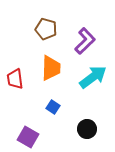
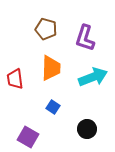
purple L-shape: moved 3 px up; rotated 152 degrees clockwise
cyan arrow: rotated 16 degrees clockwise
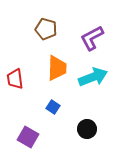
purple L-shape: moved 7 px right; rotated 44 degrees clockwise
orange trapezoid: moved 6 px right
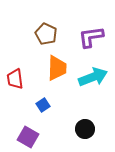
brown pentagon: moved 5 px down; rotated 10 degrees clockwise
purple L-shape: moved 1 px left, 1 px up; rotated 20 degrees clockwise
blue square: moved 10 px left, 2 px up; rotated 24 degrees clockwise
black circle: moved 2 px left
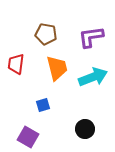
brown pentagon: rotated 15 degrees counterclockwise
orange trapezoid: rotated 16 degrees counterclockwise
red trapezoid: moved 1 px right, 15 px up; rotated 15 degrees clockwise
blue square: rotated 16 degrees clockwise
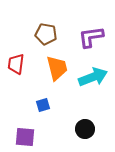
purple square: moved 3 px left; rotated 25 degrees counterclockwise
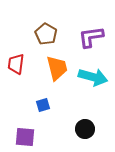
brown pentagon: rotated 20 degrees clockwise
cyan arrow: rotated 36 degrees clockwise
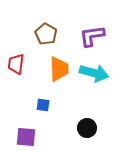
purple L-shape: moved 1 px right, 1 px up
orange trapezoid: moved 2 px right, 1 px down; rotated 12 degrees clockwise
cyan arrow: moved 1 px right, 4 px up
blue square: rotated 24 degrees clockwise
black circle: moved 2 px right, 1 px up
purple square: moved 1 px right
